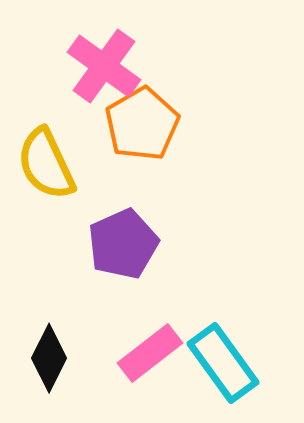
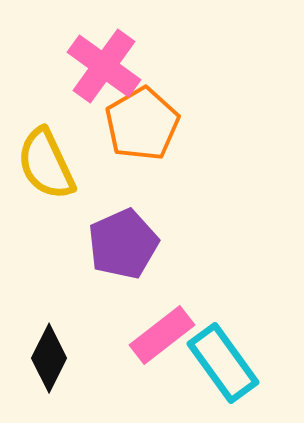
pink rectangle: moved 12 px right, 18 px up
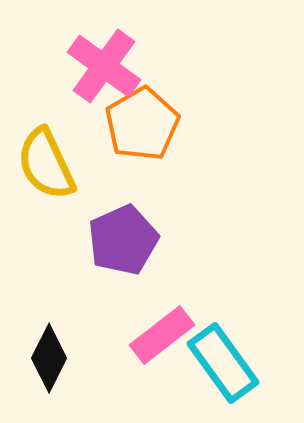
purple pentagon: moved 4 px up
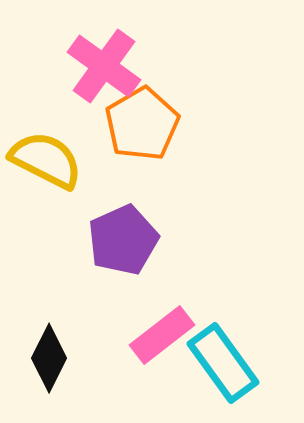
yellow semicircle: moved 4 px up; rotated 142 degrees clockwise
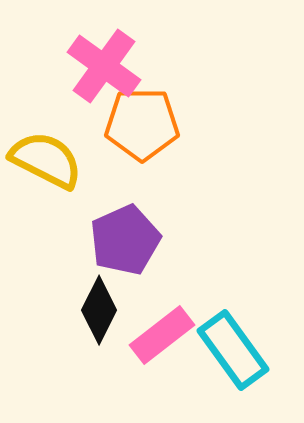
orange pentagon: rotated 30 degrees clockwise
purple pentagon: moved 2 px right
black diamond: moved 50 px right, 48 px up
cyan rectangle: moved 10 px right, 13 px up
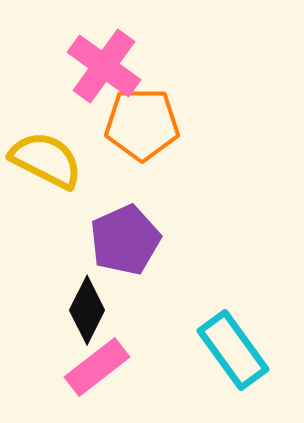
black diamond: moved 12 px left
pink rectangle: moved 65 px left, 32 px down
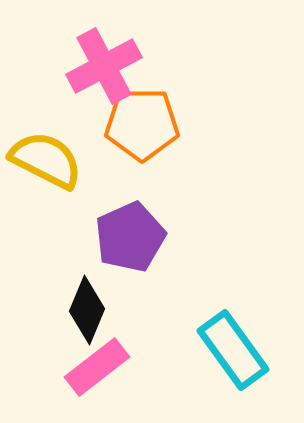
pink cross: rotated 26 degrees clockwise
purple pentagon: moved 5 px right, 3 px up
black diamond: rotated 4 degrees counterclockwise
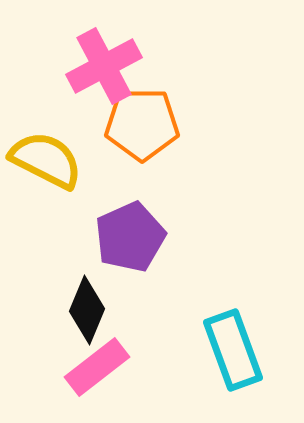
cyan rectangle: rotated 16 degrees clockwise
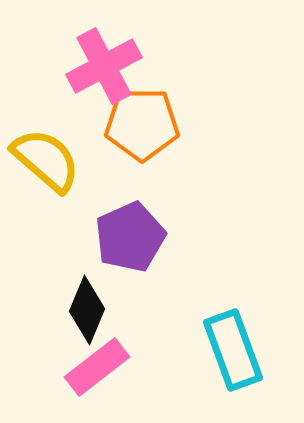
yellow semicircle: rotated 14 degrees clockwise
